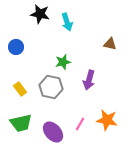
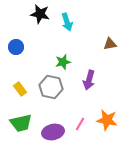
brown triangle: rotated 24 degrees counterclockwise
purple ellipse: rotated 60 degrees counterclockwise
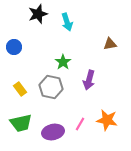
black star: moved 2 px left; rotated 30 degrees counterclockwise
blue circle: moved 2 px left
green star: rotated 21 degrees counterclockwise
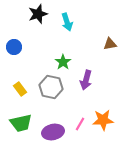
purple arrow: moved 3 px left
orange star: moved 4 px left; rotated 15 degrees counterclockwise
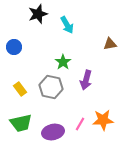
cyan arrow: moved 3 px down; rotated 12 degrees counterclockwise
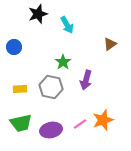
brown triangle: rotated 24 degrees counterclockwise
yellow rectangle: rotated 56 degrees counterclockwise
orange star: rotated 15 degrees counterclockwise
pink line: rotated 24 degrees clockwise
purple ellipse: moved 2 px left, 2 px up
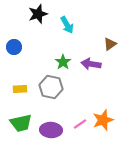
purple arrow: moved 5 px right, 16 px up; rotated 84 degrees clockwise
purple ellipse: rotated 15 degrees clockwise
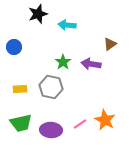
cyan arrow: rotated 126 degrees clockwise
orange star: moved 2 px right; rotated 25 degrees counterclockwise
